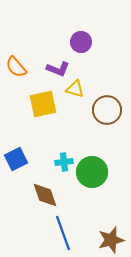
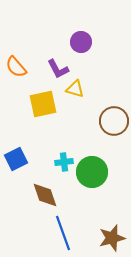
purple L-shape: rotated 40 degrees clockwise
brown circle: moved 7 px right, 11 px down
brown star: moved 1 px right, 2 px up
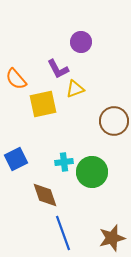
orange semicircle: moved 12 px down
yellow triangle: rotated 36 degrees counterclockwise
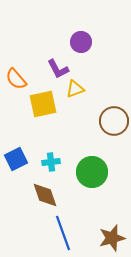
cyan cross: moved 13 px left
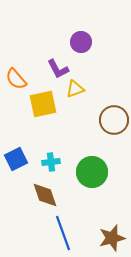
brown circle: moved 1 px up
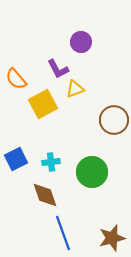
yellow square: rotated 16 degrees counterclockwise
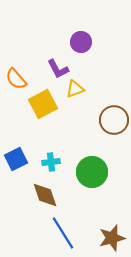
blue line: rotated 12 degrees counterclockwise
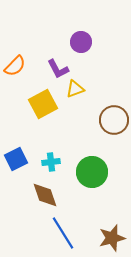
orange semicircle: moved 1 px left, 13 px up; rotated 95 degrees counterclockwise
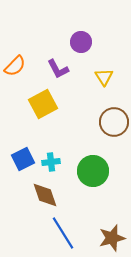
yellow triangle: moved 29 px right, 12 px up; rotated 42 degrees counterclockwise
brown circle: moved 2 px down
blue square: moved 7 px right
green circle: moved 1 px right, 1 px up
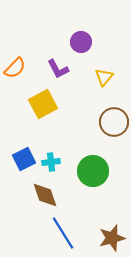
orange semicircle: moved 2 px down
yellow triangle: rotated 12 degrees clockwise
blue square: moved 1 px right
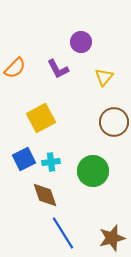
yellow square: moved 2 px left, 14 px down
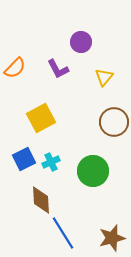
cyan cross: rotated 18 degrees counterclockwise
brown diamond: moved 4 px left, 5 px down; rotated 16 degrees clockwise
